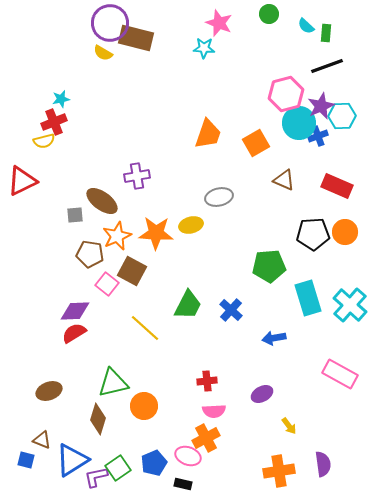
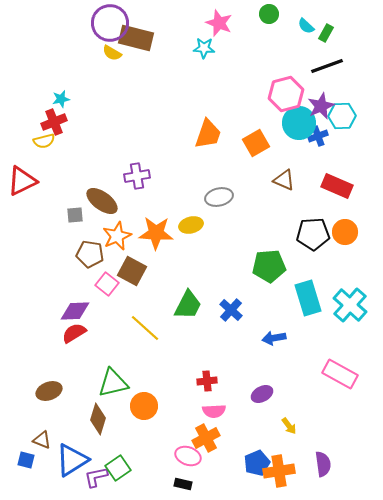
green rectangle at (326, 33): rotated 24 degrees clockwise
yellow semicircle at (103, 53): moved 9 px right
blue pentagon at (154, 463): moved 103 px right
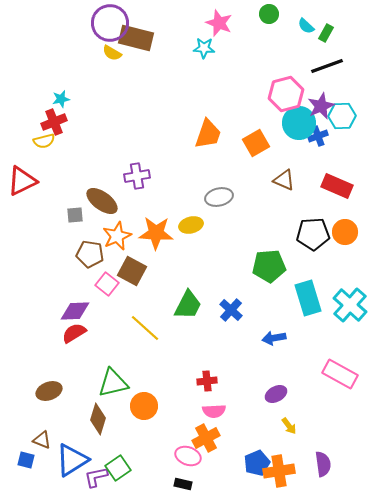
purple ellipse at (262, 394): moved 14 px right
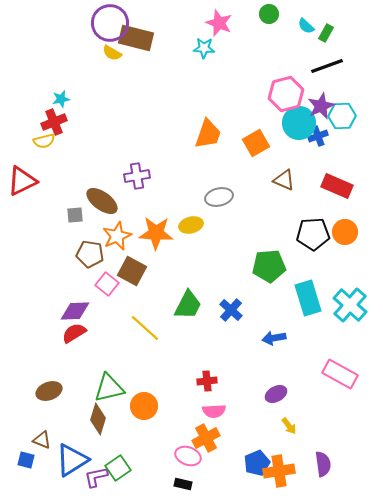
green triangle at (113, 383): moved 4 px left, 5 px down
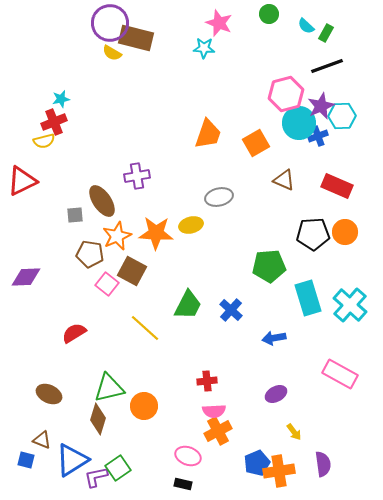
brown ellipse at (102, 201): rotated 20 degrees clockwise
purple diamond at (75, 311): moved 49 px left, 34 px up
brown ellipse at (49, 391): moved 3 px down; rotated 45 degrees clockwise
yellow arrow at (289, 426): moved 5 px right, 6 px down
orange cross at (206, 438): moved 12 px right, 7 px up
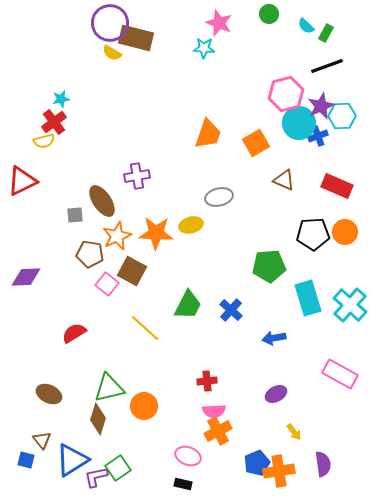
red cross at (54, 122): rotated 15 degrees counterclockwise
brown triangle at (42, 440): rotated 30 degrees clockwise
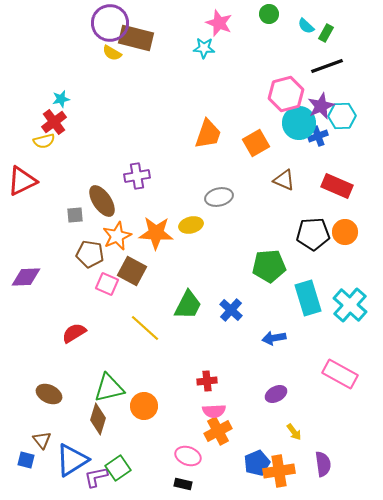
pink square at (107, 284): rotated 15 degrees counterclockwise
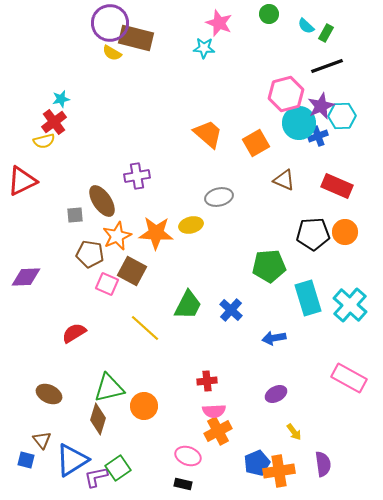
orange trapezoid at (208, 134): rotated 68 degrees counterclockwise
pink rectangle at (340, 374): moved 9 px right, 4 px down
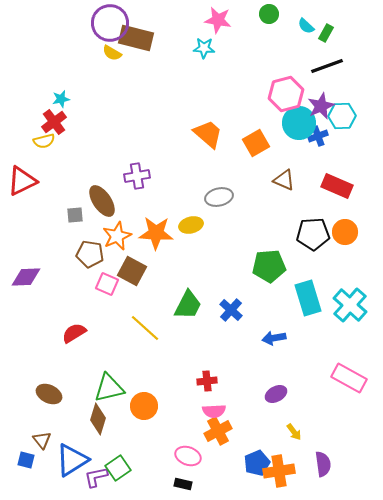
pink star at (219, 23): moved 1 px left, 3 px up; rotated 12 degrees counterclockwise
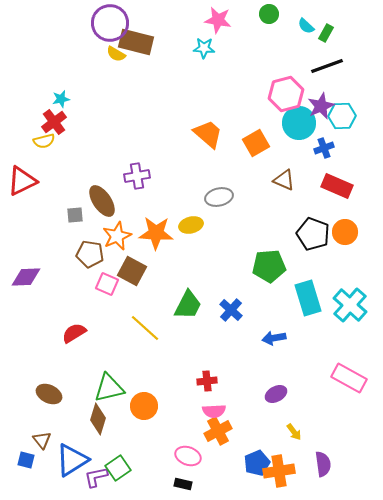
brown rectangle at (136, 38): moved 4 px down
yellow semicircle at (112, 53): moved 4 px right, 1 px down
blue cross at (318, 136): moved 6 px right, 12 px down
black pentagon at (313, 234): rotated 24 degrees clockwise
